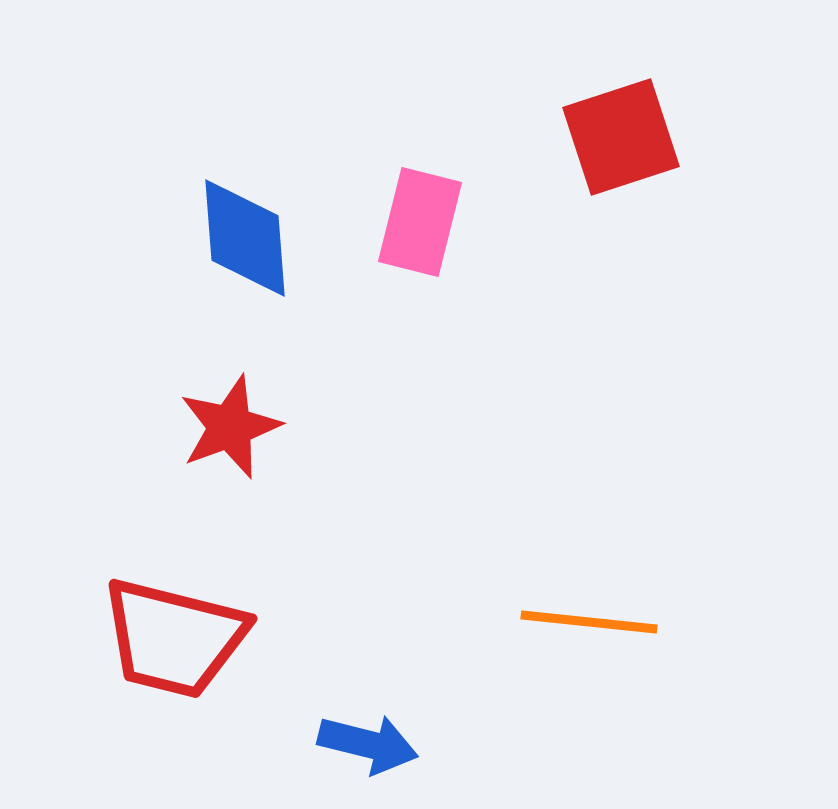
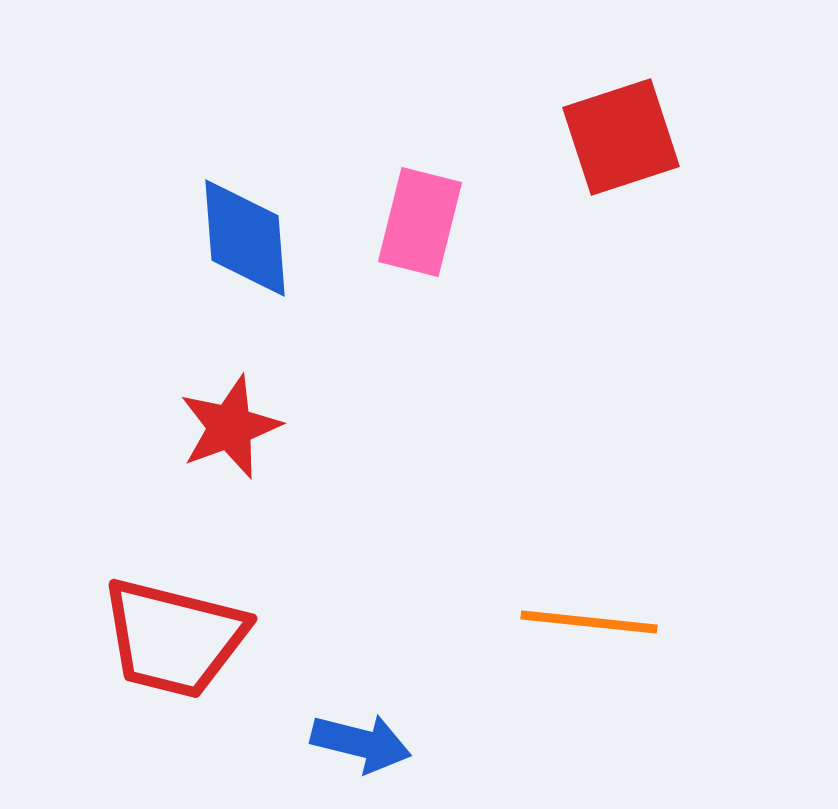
blue arrow: moved 7 px left, 1 px up
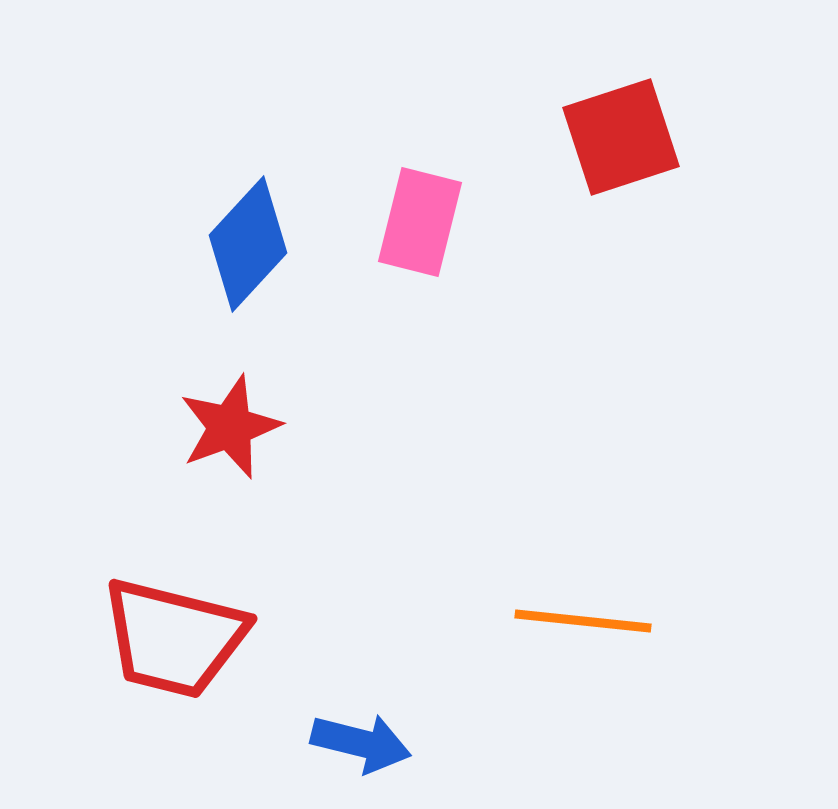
blue diamond: moved 3 px right, 6 px down; rotated 47 degrees clockwise
orange line: moved 6 px left, 1 px up
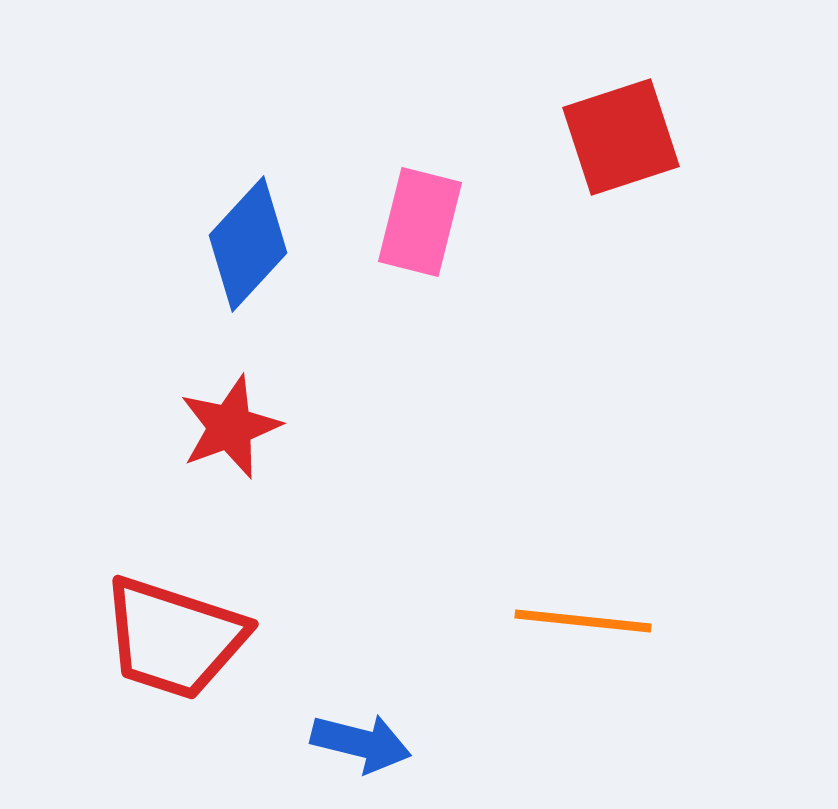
red trapezoid: rotated 4 degrees clockwise
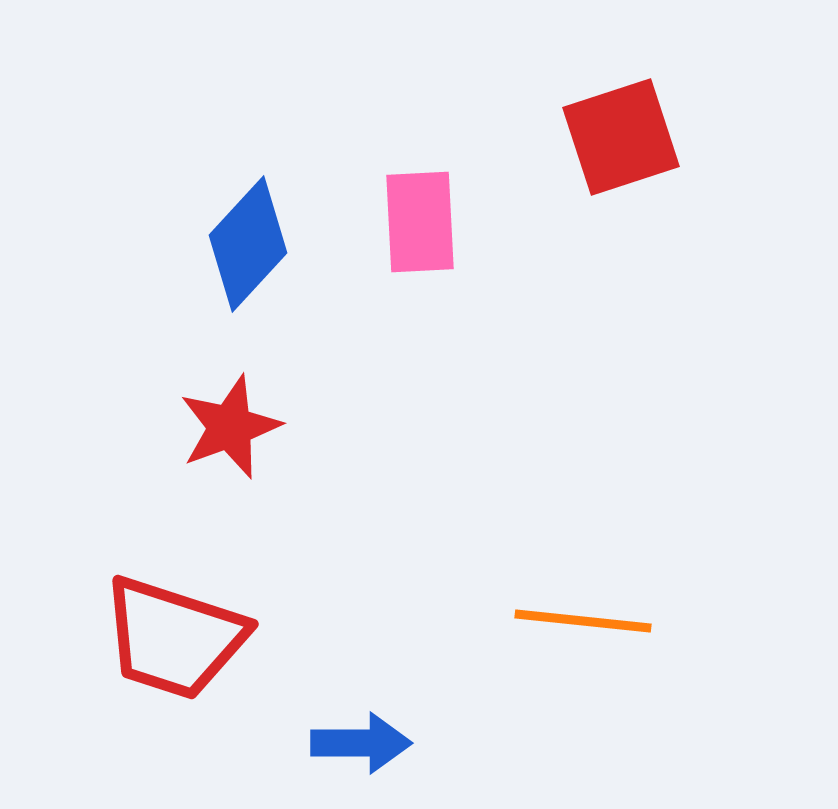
pink rectangle: rotated 17 degrees counterclockwise
blue arrow: rotated 14 degrees counterclockwise
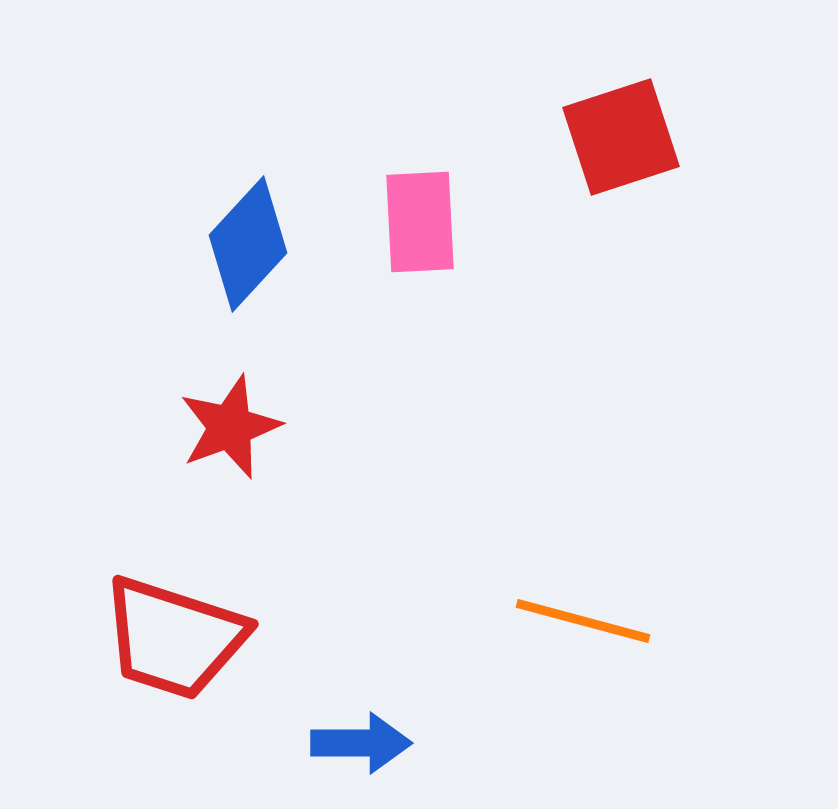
orange line: rotated 9 degrees clockwise
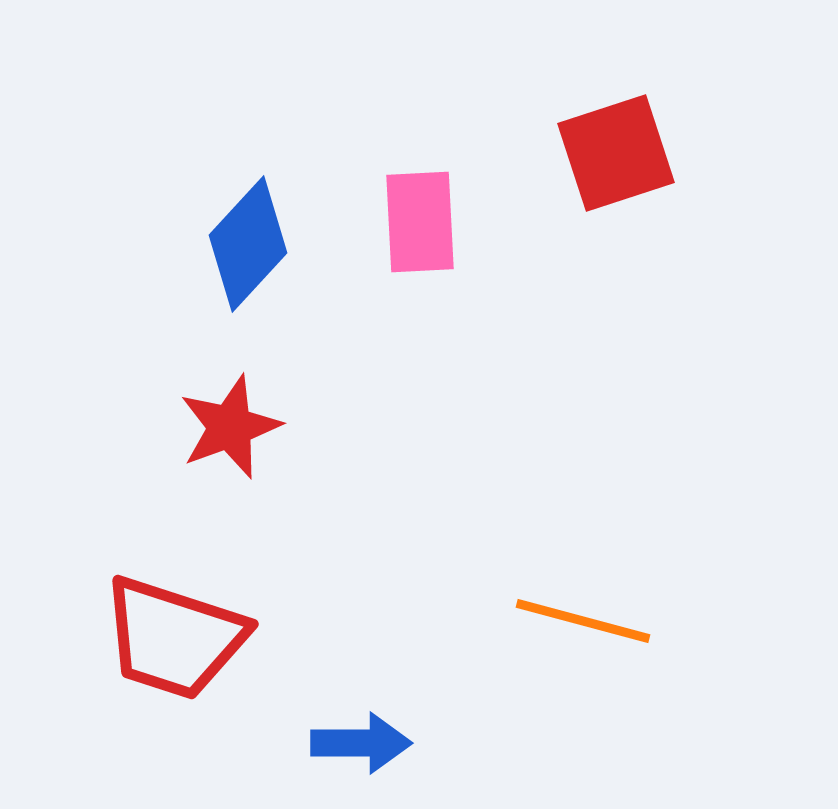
red square: moved 5 px left, 16 px down
